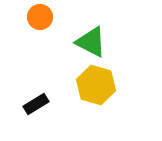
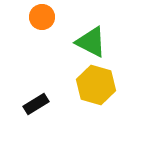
orange circle: moved 2 px right
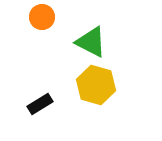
black rectangle: moved 4 px right
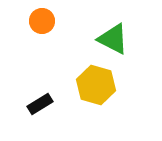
orange circle: moved 4 px down
green triangle: moved 22 px right, 3 px up
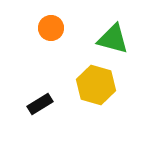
orange circle: moved 9 px right, 7 px down
green triangle: rotated 12 degrees counterclockwise
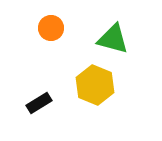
yellow hexagon: moved 1 px left; rotated 6 degrees clockwise
black rectangle: moved 1 px left, 1 px up
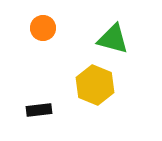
orange circle: moved 8 px left
black rectangle: moved 7 px down; rotated 25 degrees clockwise
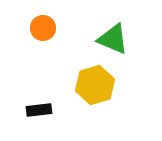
green triangle: rotated 8 degrees clockwise
yellow hexagon: rotated 21 degrees clockwise
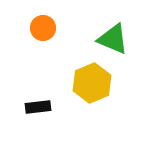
yellow hexagon: moved 3 px left, 2 px up; rotated 6 degrees counterclockwise
black rectangle: moved 1 px left, 3 px up
